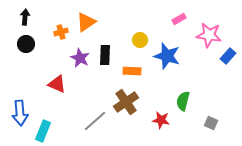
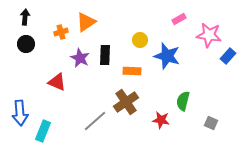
red triangle: moved 2 px up
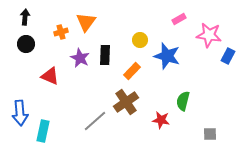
orange triangle: rotated 20 degrees counterclockwise
blue rectangle: rotated 14 degrees counterclockwise
orange rectangle: rotated 48 degrees counterclockwise
red triangle: moved 7 px left, 6 px up
gray square: moved 1 px left, 11 px down; rotated 24 degrees counterclockwise
cyan rectangle: rotated 10 degrees counterclockwise
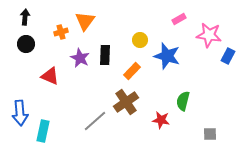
orange triangle: moved 1 px left, 1 px up
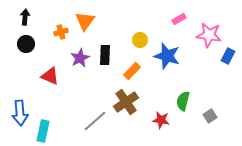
purple star: rotated 18 degrees clockwise
gray square: moved 18 px up; rotated 32 degrees counterclockwise
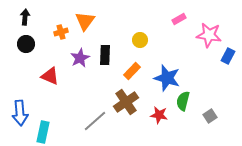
blue star: moved 22 px down
red star: moved 2 px left, 5 px up
cyan rectangle: moved 1 px down
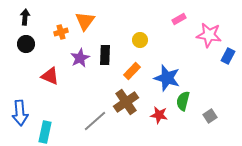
cyan rectangle: moved 2 px right
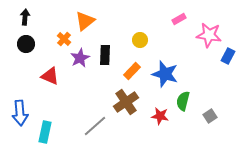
orange triangle: rotated 15 degrees clockwise
orange cross: moved 3 px right, 7 px down; rotated 32 degrees counterclockwise
blue star: moved 2 px left, 4 px up
red star: moved 1 px right, 1 px down
gray line: moved 5 px down
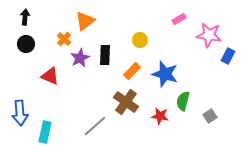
brown cross: rotated 20 degrees counterclockwise
